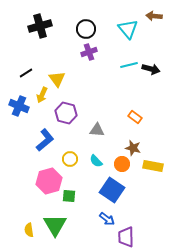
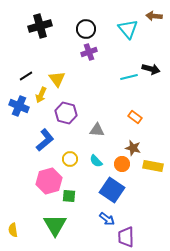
cyan line: moved 12 px down
black line: moved 3 px down
yellow arrow: moved 1 px left
yellow semicircle: moved 16 px left
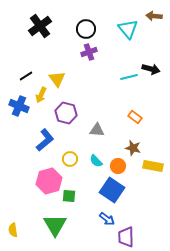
black cross: rotated 20 degrees counterclockwise
orange circle: moved 4 px left, 2 px down
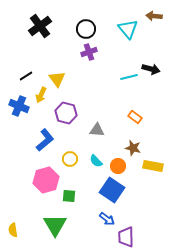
pink hexagon: moved 3 px left, 1 px up
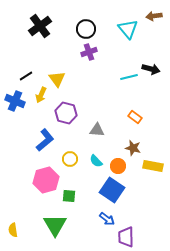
brown arrow: rotated 14 degrees counterclockwise
blue cross: moved 4 px left, 5 px up
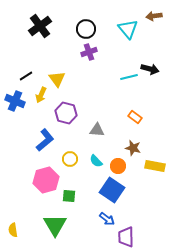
black arrow: moved 1 px left
yellow rectangle: moved 2 px right
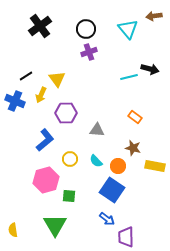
purple hexagon: rotated 15 degrees counterclockwise
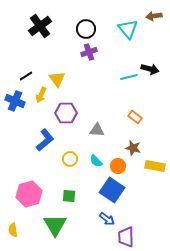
pink hexagon: moved 17 px left, 14 px down
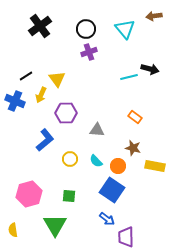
cyan triangle: moved 3 px left
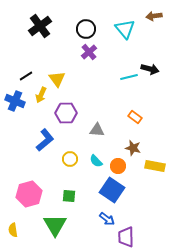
purple cross: rotated 21 degrees counterclockwise
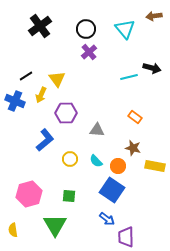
black arrow: moved 2 px right, 1 px up
